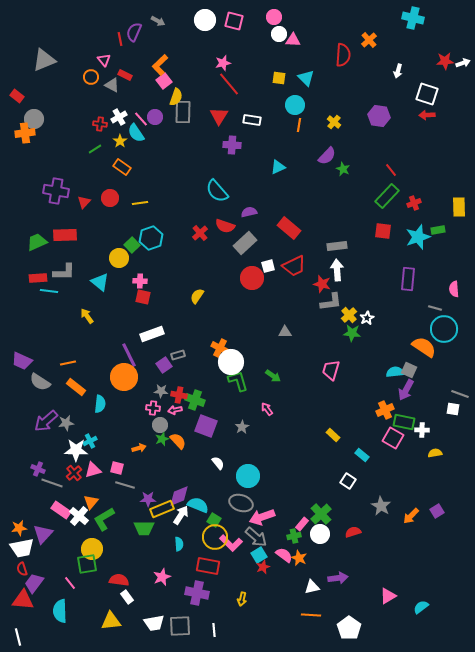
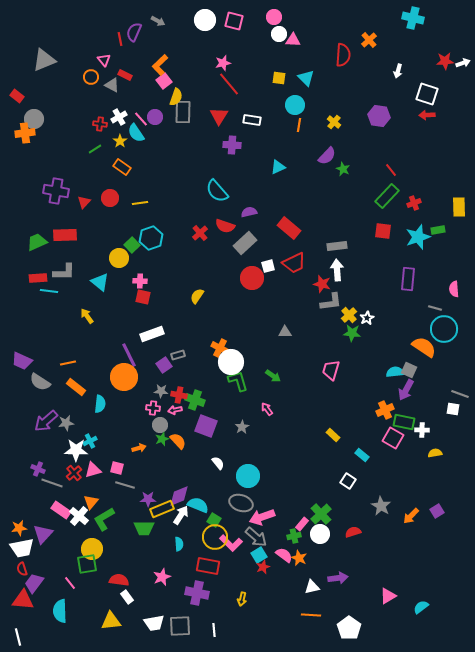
red trapezoid at (294, 266): moved 3 px up
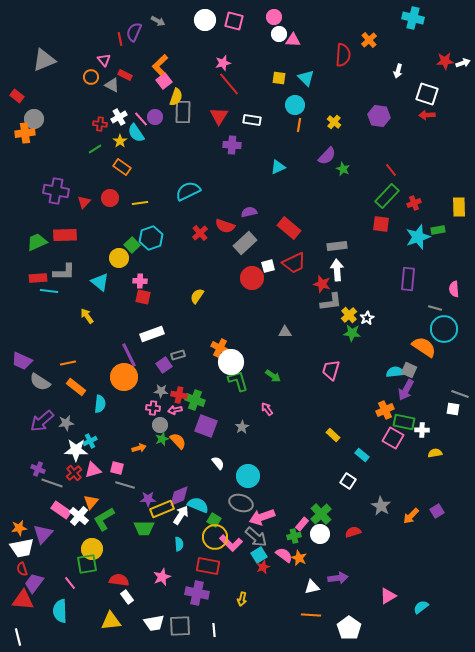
cyan semicircle at (217, 191): moved 29 px left; rotated 105 degrees clockwise
red square at (383, 231): moved 2 px left, 7 px up
purple arrow at (46, 421): moved 4 px left
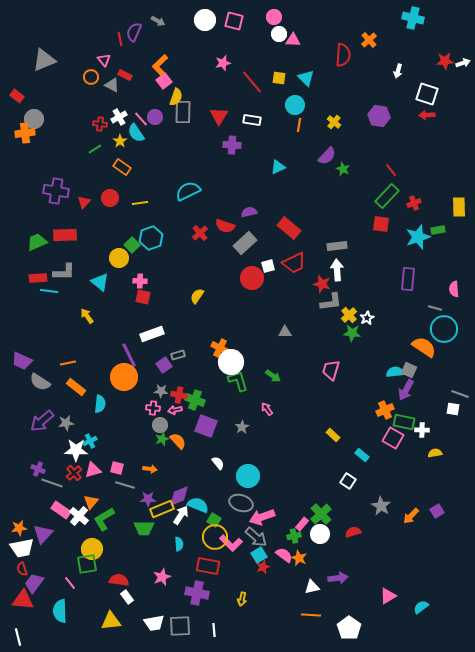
red line at (229, 84): moved 23 px right, 2 px up
orange arrow at (139, 448): moved 11 px right, 21 px down; rotated 24 degrees clockwise
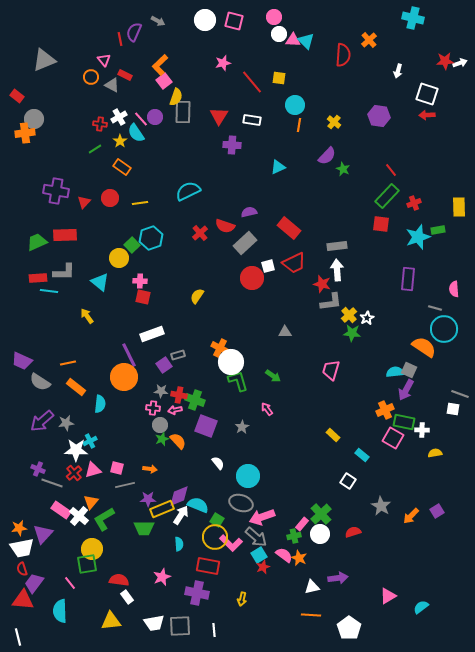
white arrow at (463, 63): moved 3 px left
cyan triangle at (306, 78): moved 37 px up
gray line at (125, 485): rotated 30 degrees counterclockwise
green square at (214, 520): moved 3 px right
